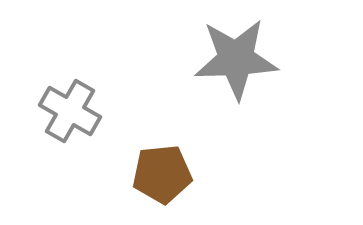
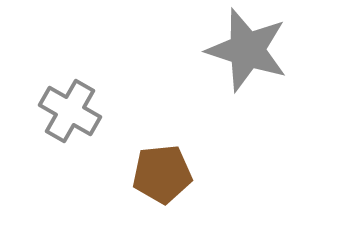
gray star: moved 11 px right, 9 px up; rotated 20 degrees clockwise
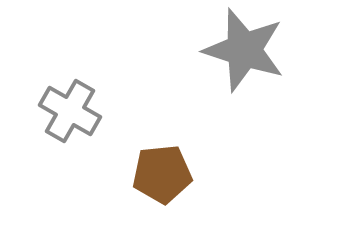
gray star: moved 3 px left
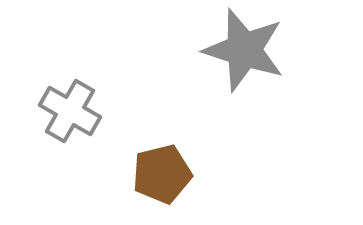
brown pentagon: rotated 8 degrees counterclockwise
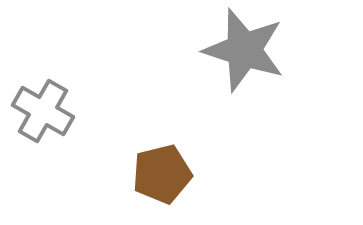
gray cross: moved 27 px left
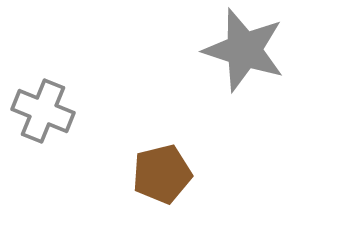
gray cross: rotated 8 degrees counterclockwise
